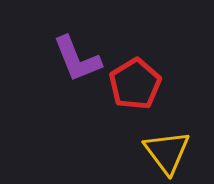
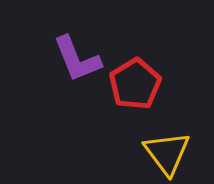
yellow triangle: moved 1 px down
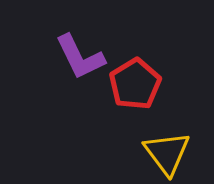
purple L-shape: moved 3 px right, 2 px up; rotated 4 degrees counterclockwise
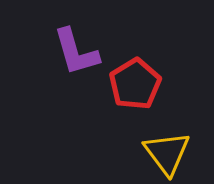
purple L-shape: moved 4 px left, 5 px up; rotated 10 degrees clockwise
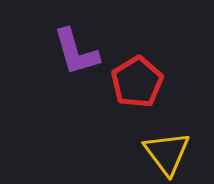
red pentagon: moved 2 px right, 2 px up
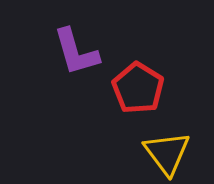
red pentagon: moved 1 px right, 6 px down; rotated 9 degrees counterclockwise
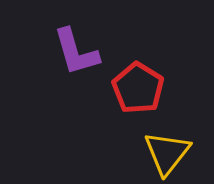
yellow triangle: rotated 15 degrees clockwise
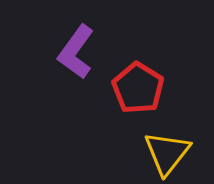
purple L-shape: rotated 52 degrees clockwise
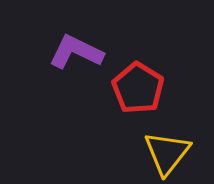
purple L-shape: rotated 80 degrees clockwise
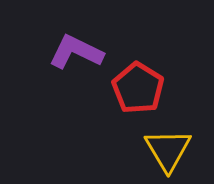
yellow triangle: moved 1 px right, 3 px up; rotated 9 degrees counterclockwise
